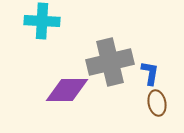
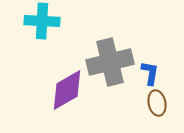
purple diamond: rotated 30 degrees counterclockwise
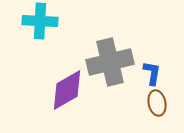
cyan cross: moved 2 px left
blue L-shape: moved 2 px right
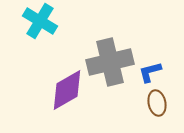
cyan cross: rotated 28 degrees clockwise
blue L-shape: moved 2 px left, 1 px up; rotated 115 degrees counterclockwise
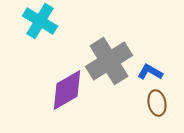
gray cross: moved 1 px left, 1 px up; rotated 18 degrees counterclockwise
blue L-shape: rotated 45 degrees clockwise
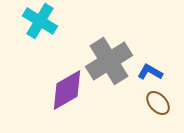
brown ellipse: moved 1 px right; rotated 30 degrees counterclockwise
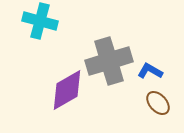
cyan cross: rotated 16 degrees counterclockwise
gray cross: rotated 15 degrees clockwise
blue L-shape: moved 1 px up
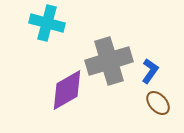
cyan cross: moved 7 px right, 2 px down
blue L-shape: rotated 95 degrees clockwise
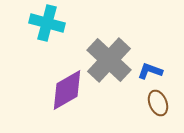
gray cross: moved 1 px up; rotated 30 degrees counterclockwise
blue L-shape: rotated 105 degrees counterclockwise
brown ellipse: rotated 20 degrees clockwise
